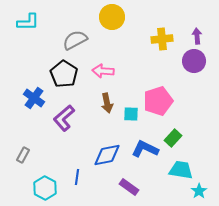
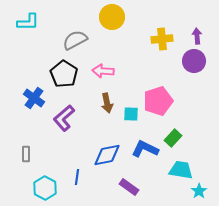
gray rectangle: moved 3 px right, 1 px up; rotated 28 degrees counterclockwise
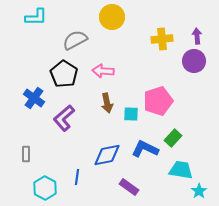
cyan L-shape: moved 8 px right, 5 px up
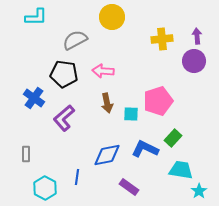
black pentagon: rotated 24 degrees counterclockwise
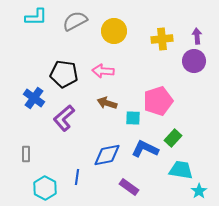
yellow circle: moved 2 px right, 14 px down
gray semicircle: moved 19 px up
brown arrow: rotated 120 degrees clockwise
cyan square: moved 2 px right, 4 px down
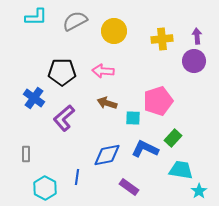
black pentagon: moved 2 px left, 2 px up; rotated 8 degrees counterclockwise
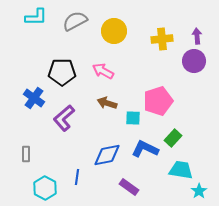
pink arrow: rotated 25 degrees clockwise
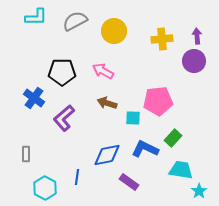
pink pentagon: rotated 12 degrees clockwise
purple rectangle: moved 5 px up
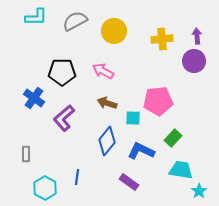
blue L-shape: moved 4 px left, 2 px down
blue diamond: moved 14 px up; rotated 40 degrees counterclockwise
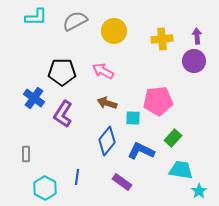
purple L-shape: moved 1 px left, 4 px up; rotated 16 degrees counterclockwise
purple rectangle: moved 7 px left
